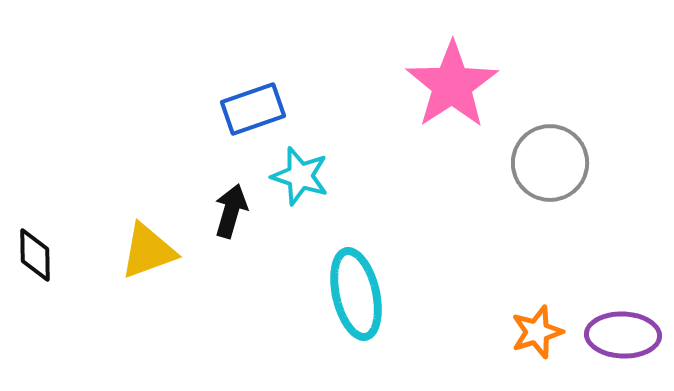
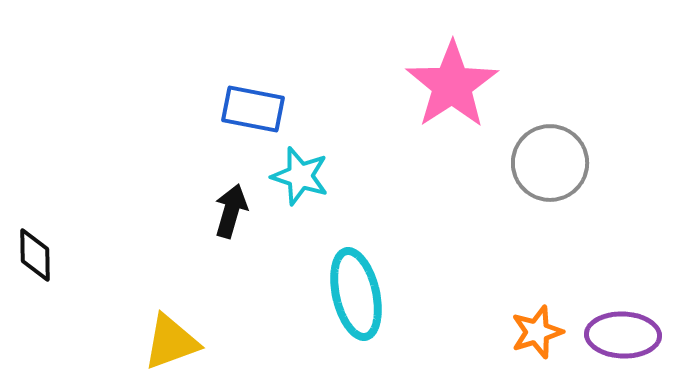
blue rectangle: rotated 30 degrees clockwise
yellow triangle: moved 23 px right, 91 px down
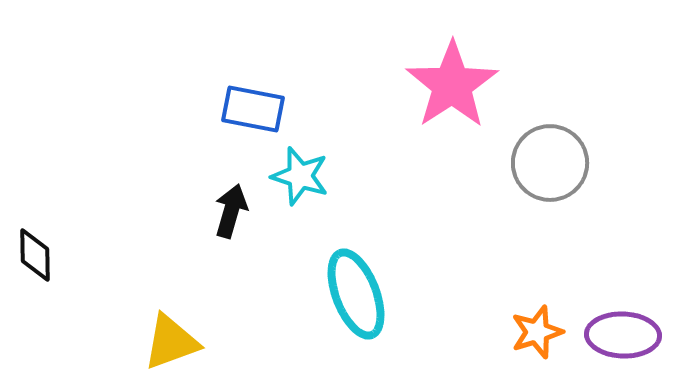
cyan ellipse: rotated 8 degrees counterclockwise
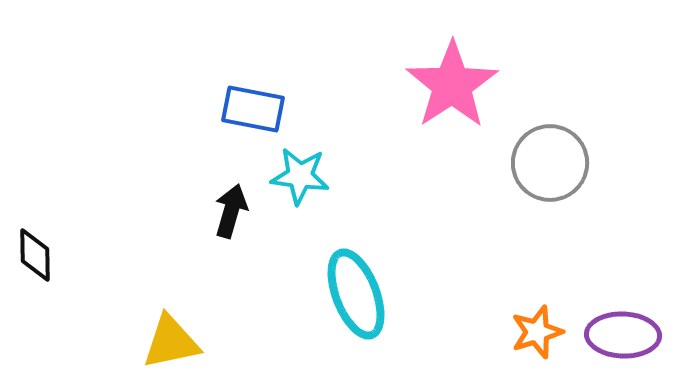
cyan star: rotated 10 degrees counterclockwise
yellow triangle: rotated 8 degrees clockwise
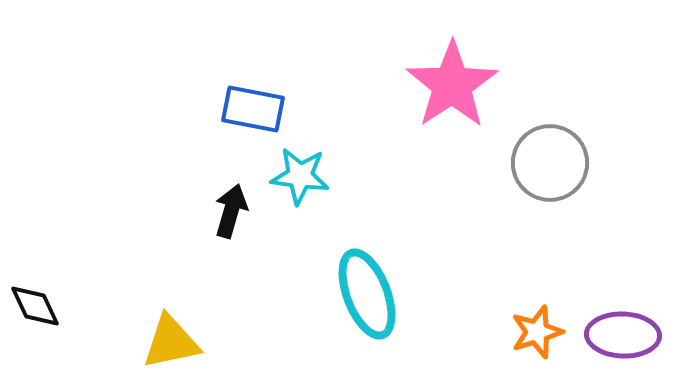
black diamond: moved 51 px down; rotated 24 degrees counterclockwise
cyan ellipse: moved 11 px right
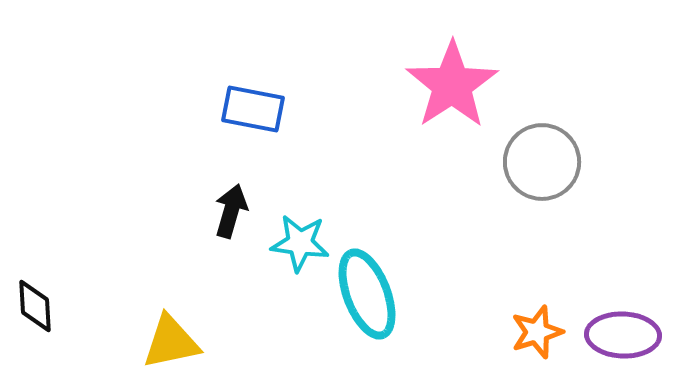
gray circle: moved 8 px left, 1 px up
cyan star: moved 67 px down
black diamond: rotated 22 degrees clockwise
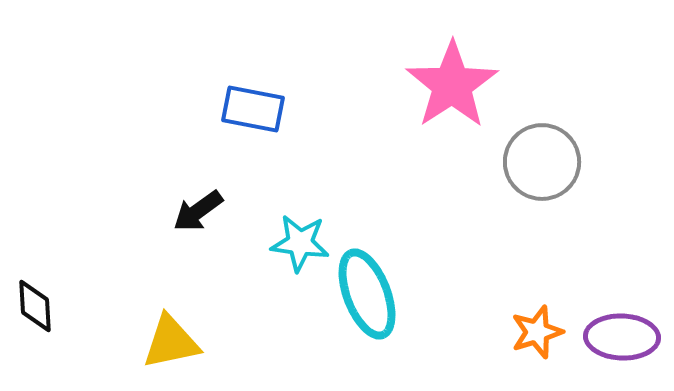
black arrow: moved 33 px left; rotated 142 degrees counterclockwise
purple ellipse: moved 1 px left, 2 px down
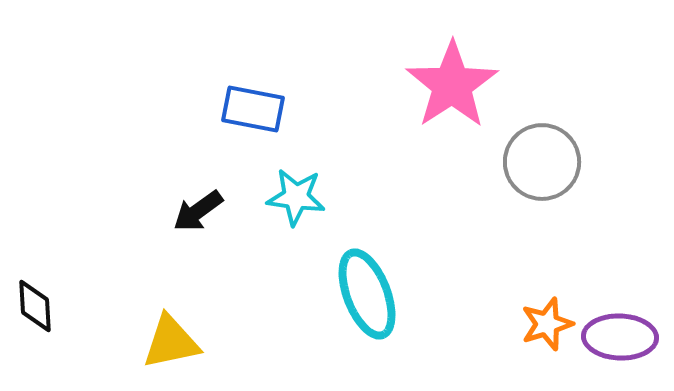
cyan star: moved 4 px left, 46 px up
orange star: moved 10 px right, 8 px up
purple ellipse: moved 2 px left
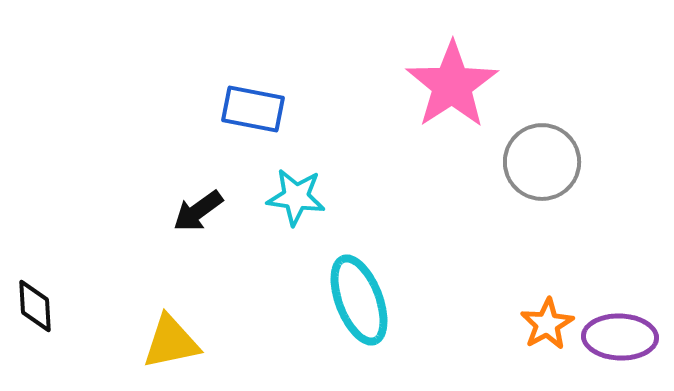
cyan ellipse: moved 8 px left, 6 px down
orange star: rotated 12 degrees counterclockwise
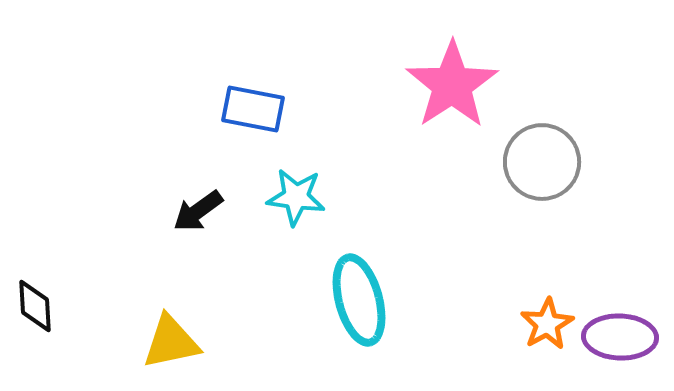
cyan ellipse: rotated 6 degrees clockwise
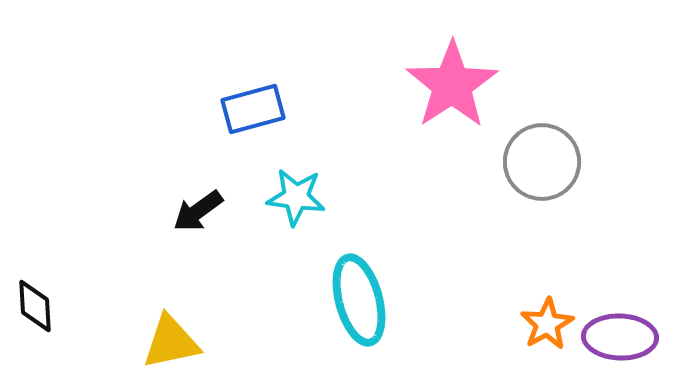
blue rectangle: rotated 26 degrees counterclockwise
